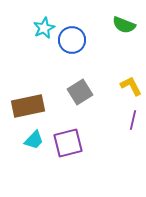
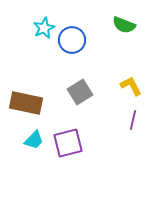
brown rectangle: moved 2 px left, 3 px up; rotated 24 degrees clockwise
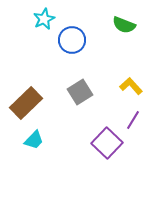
cyan star: moved 9 px up
yellow L-shape: rotated 15 degrees counterclockwise
brown rectangle: rotated 56 degrees counterclockwise
purple line: rotated 18 degrees clockwise
purple square: moved 39 px right; rotated 32 degrees counterclockwise
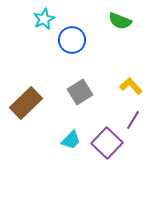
green semicircle: moved 4 px left, 4 px up
cyan trapezoid: moved 37 px right
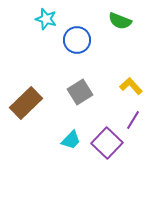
cyan star: moved 2 px right; rotated 30 degrees counterclockwise
blue circle: moved 5 px right
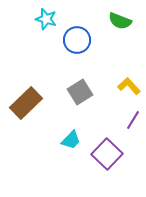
yellow L-shape: moved 2 px left
purple square: moved 11 px down
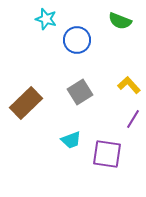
yellow L-shape: moved 1 px up
purple line: moved 1 px up
cyan trapezoid: rotated 25 degrees clockwise
purple square: rotated 36 degrees counterclockwise
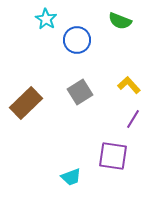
cyan star: rotated 15 degrees clockwise
cyan trapezoid: moved 37 px down
purple square: moved 6 px right, 2 px down
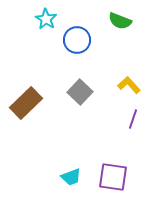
gray square: rotated 15 degrees counterclockwise
purple line: rotated 12 degrees counterclockwise
purple square: moved 21 px down
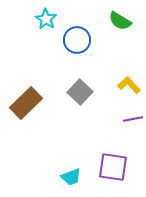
green semicircle: rotated 10 degrees clockwise
purple line: rotated 60 degrees clockwise
purple square: moved 10 px up
